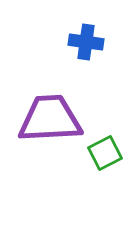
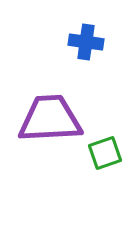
green square: rotated 8 degrees clockwise
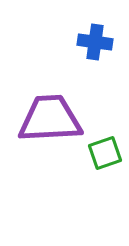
blue cross: moved 9 px right
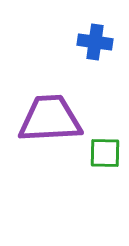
green square: rotated 20 degrees clockwise
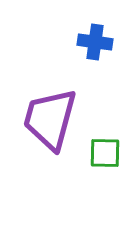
purple trapezoid: rotated 72 degrees counterclockwise
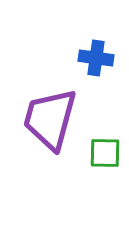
blue cross: moved 1 px right, 16 px down
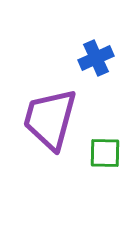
blue cross: rotated 32 degrees counterclockwise
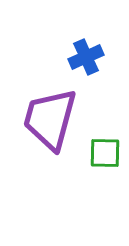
blue cross: moved 10 px left, 1 px up
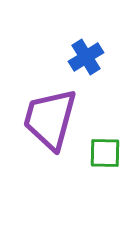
blue cross: rotated 8 degrees counterclockwise
